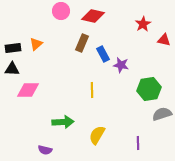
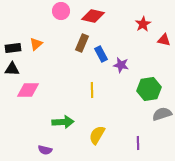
blue rectangle: moved 2 px left
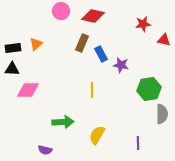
red star: rotated 21 degrees clockwise
gray semicircle: rotated 108 degrees clockwise
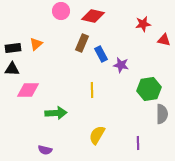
green arrow: moved 7 px left, 9 px up
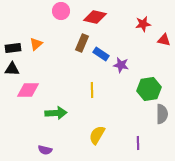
red diamond: moved 2 px right, 1 px down
blue rectangle: rotated 28 degrees counterclockwise
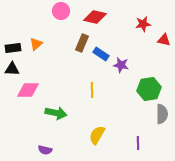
green arrow: rotated 15 degrees clockwise
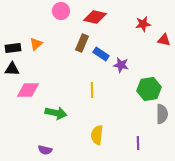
yellow semicircle: rotated 24 degrees counterclockwise
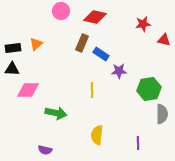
purple star: moved 2 px left, 6 px down; rotated 14 degrees counterclockwise
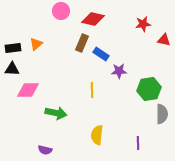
red diamond: moved 2 px left, 2 px down
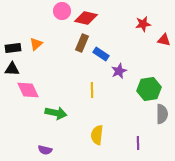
pink circle: moved 1 px right
red diamond: moved 7 px left, 1 px up
purple star: rotated 21 degrees counterclockwise
pink diamond: rotated 65 degrees clockwise
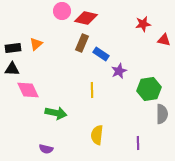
purple semicircle: moved 1 px right, 1 px up
